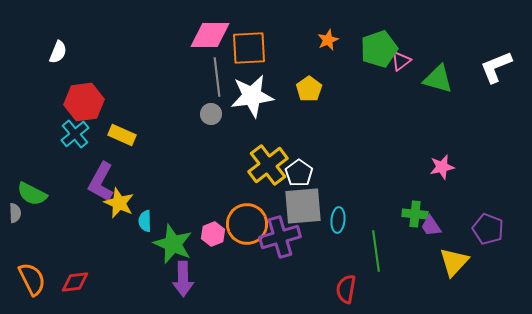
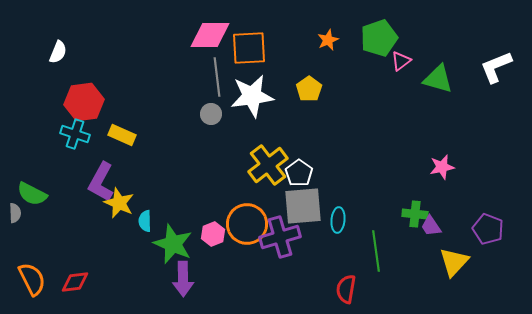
green pentagon: moved 11 px up
cyan cross: rotated 32 degrees counterclockwise
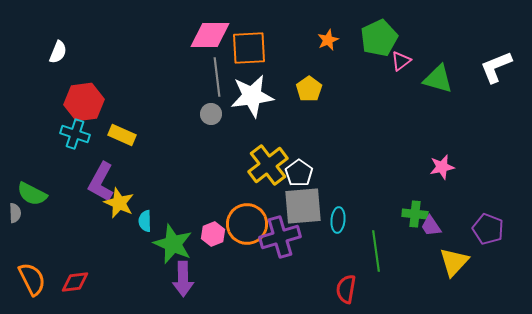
green pentagon: rotated 6 degrees counterclockwise
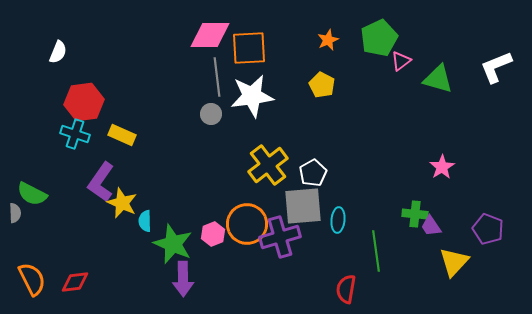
yellow pentagon: moved 13 px right, 4 px up; rotated 10 degrees counterclockwise
pink star: rotated 20 degrees counterclockwise
white pentagon: moved 14 px right; rotated 8 degrees clockwise
purple L-shape: rotated 6 degrees clockwise
yellow star: moved 3 px right
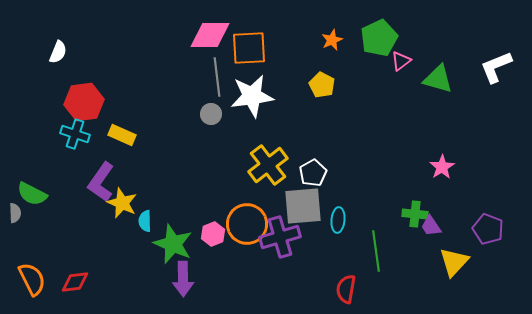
orange star: moved 4 px right
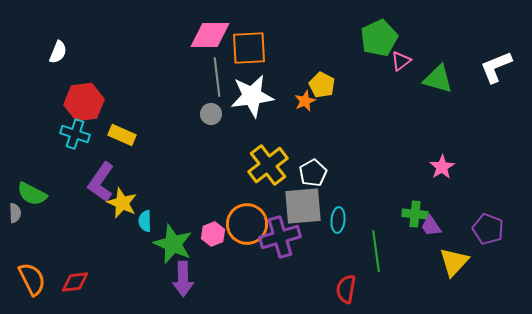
orange star: moved 27 px left, 61 px down
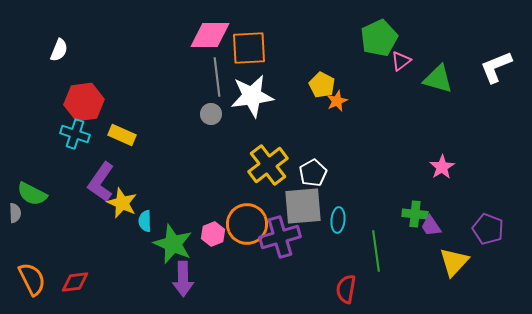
white semicircle: moved 1 px right, 2 px up
orange star: moved 32 px right
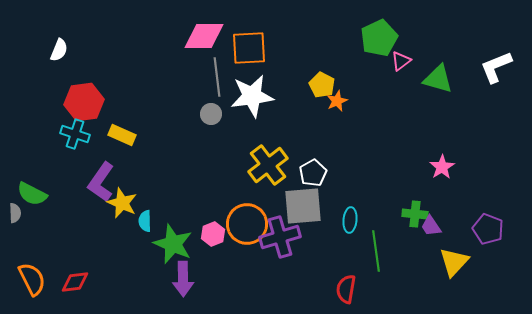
pink diamond: moved 6 px left, 1 px down
cyan ellipse: moved 12 px right
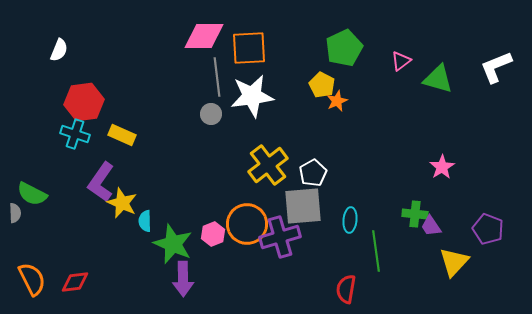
green pentagon: moved 35 px left, 10 px down
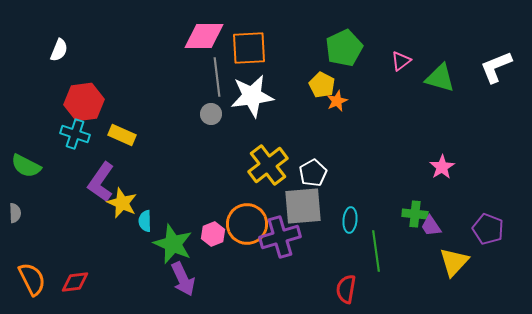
green triangle: moved 2 px right, 1 px up
green semicircle: moved 6 px left, 28 px up
purple arrow: rotated 24 degrees counterclockwise
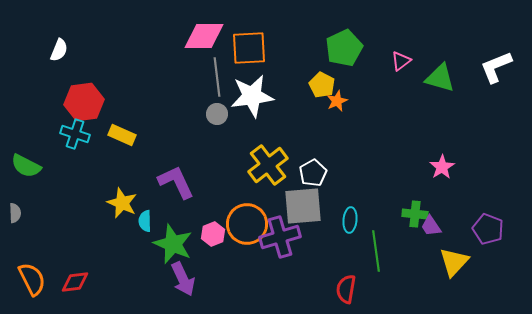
gray circle: moved 6 px right
purple L-shape: moved 75 px right; rotated 120 degrees clockwise
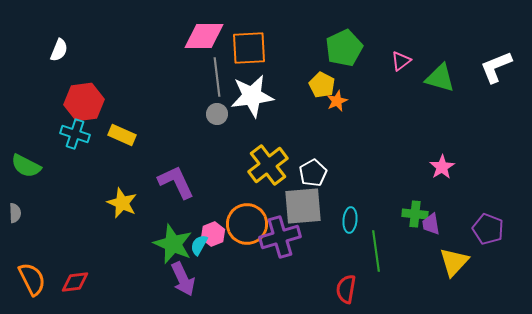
cyan semicircle: moved 54 px right, 24 px down; rotated 30 degrees clockwise
purple trapezoid: moved 2 px up; rotated 25 degrees clockwise
